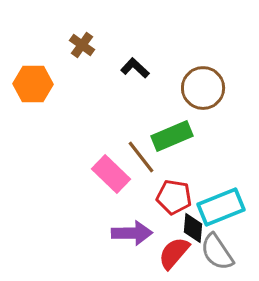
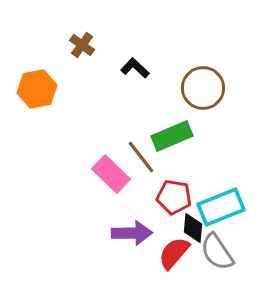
orange hexagon: moved 4 px right, 5 px down; rotated 12 degrees counterclockwise
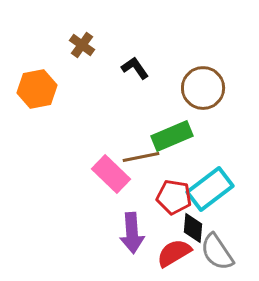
black L-shape: rotated 12 degrees clockwise
brown line: rotated 63 degrees counterclockwise
cyan rectangle: moved 11 px left, 18 px up; rotated 15 degrees counterclockwise
purple arrow: rotated 87 degrees clockwise
red semicircle: rotated 18 degrees clockwise
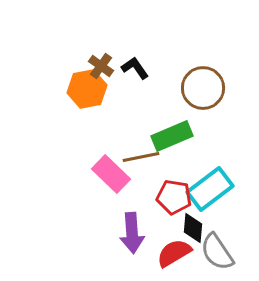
brown cross: moved 19 px right, 21 px down
orange hexagon: moved 50 px right
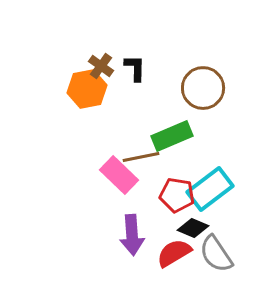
black L-shape: rotated 36 degrees clockwise
pink rectangle: moved 8 px right, 1 px down
red pentagon: moved 3 px right, 2 px up
black diamond: rotated 72 degrees counterclockwise
purple arrow: moved 2 px down
gray semicircle: moved 1 px left, 2 px down
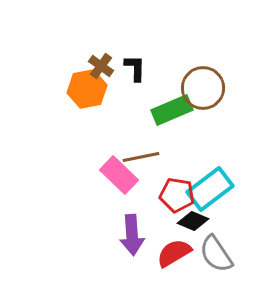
green rectangle: moved 26 px up
black diamond: moved 7 px up
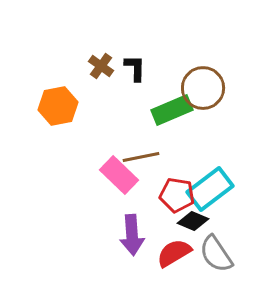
orange hexagon: moved 29 px left, 17 px down
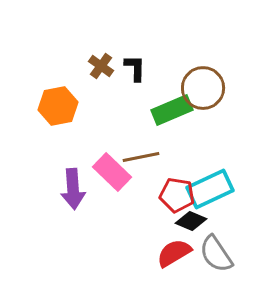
pink rectangle: moved 7 px left, 3 px up
cyan rectangle: rotated 12 degrees clockwise
black diamond: moved 2 px left
purple arrow: moved 59 px left, 46 px up
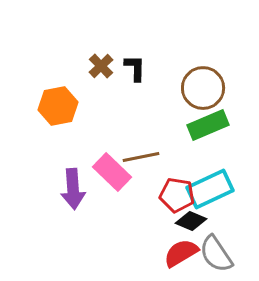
brown cross: rotated 10 degrees clockwise
green rectangle: moved 36 px right, 15 px down
red semicircle: moved 7 px right
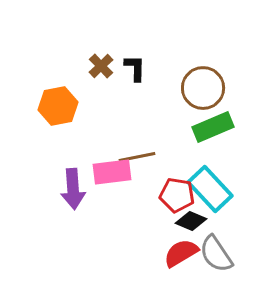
green rectangle: moved 5 px right, 2 px down
brown line: moved 4 px left
pink rectangle: rotated 51 degrees counterclockwise
cyan rectangle: rotated 72 degrees clockwise
